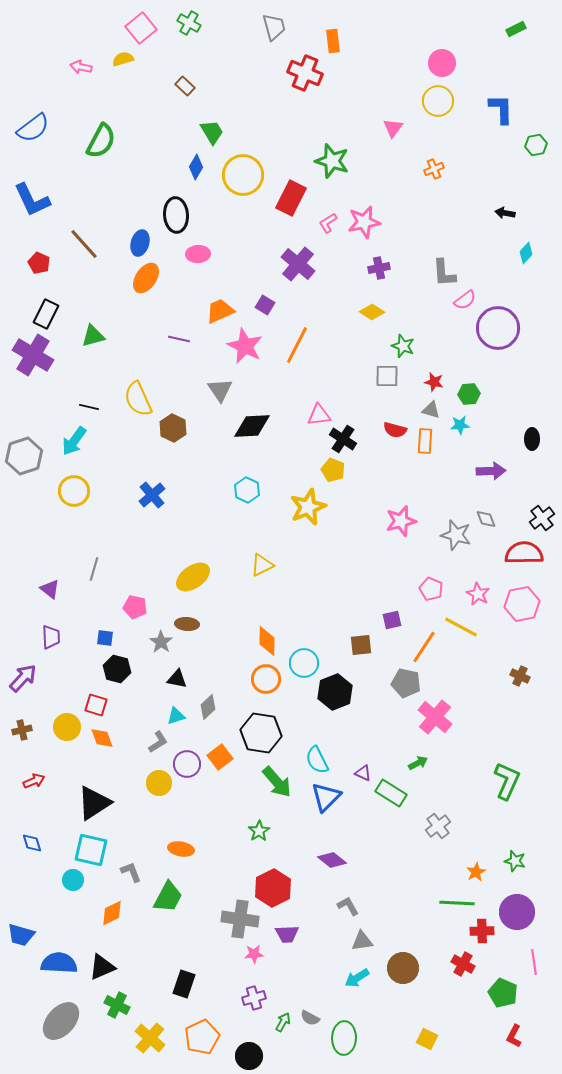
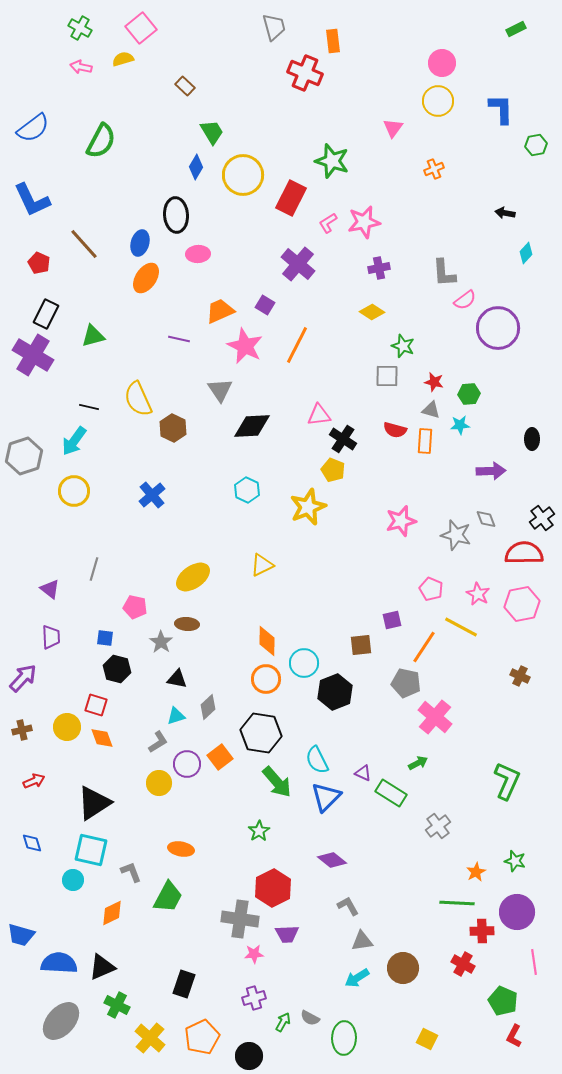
green cross at (189, 23): moved 109 px left, 5 px down
green pentagon at (503, 993): moved 8 px down
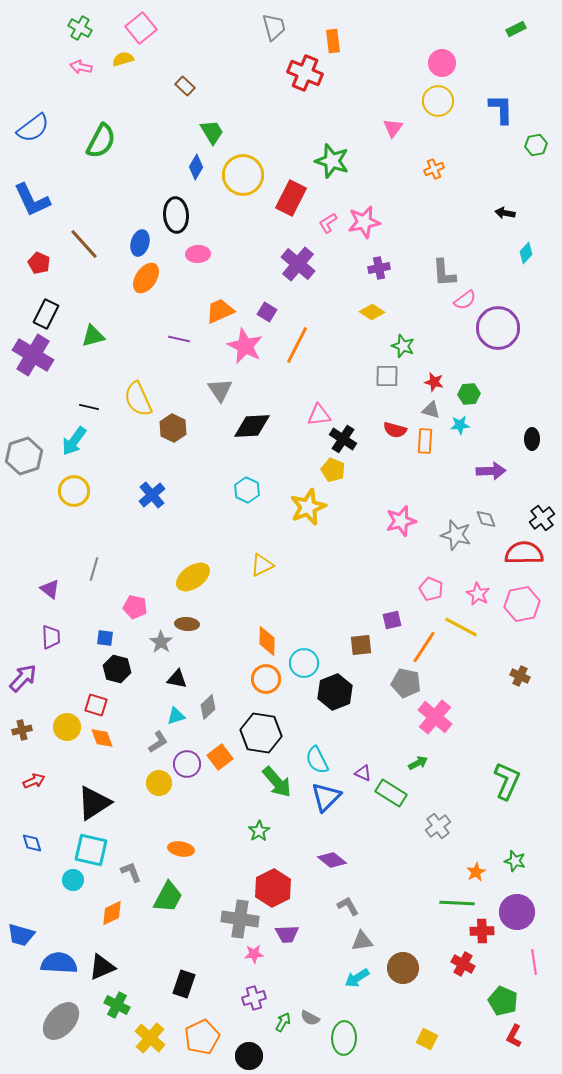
purple square at (265, 305): moved 2 px right, 7 px down
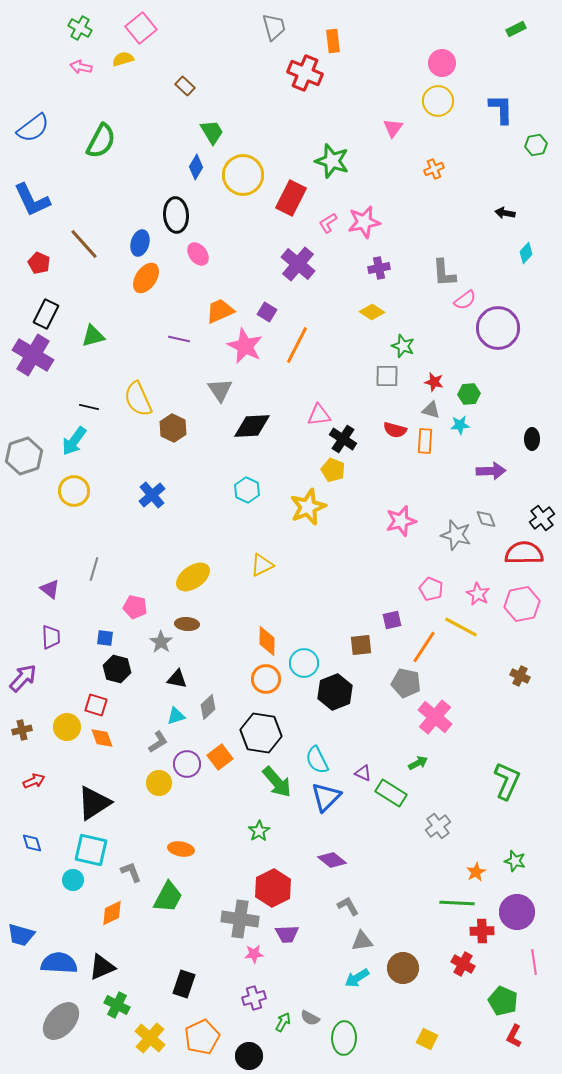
pink ellipse at (198, 254): rotated 55 degrees clockwise
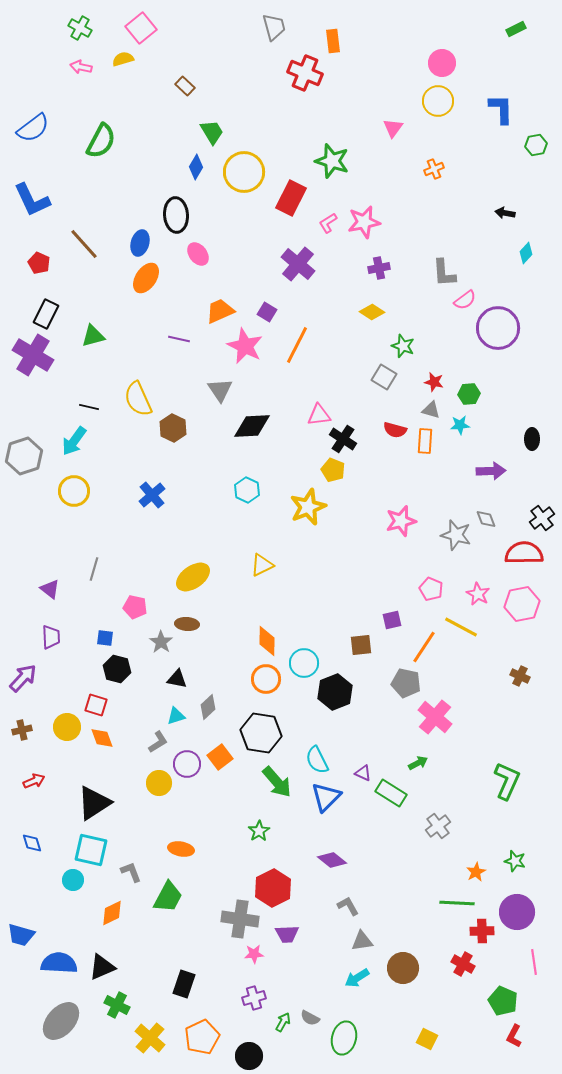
yellow circle at (243, 175): moved 1 px right, 3 px up
gray square at (387, 376): moved 3 px left, 1 px down; rotated 30 degrees clockwise
green ellipse at (344, 1038): rotated 12 degrees clockwise
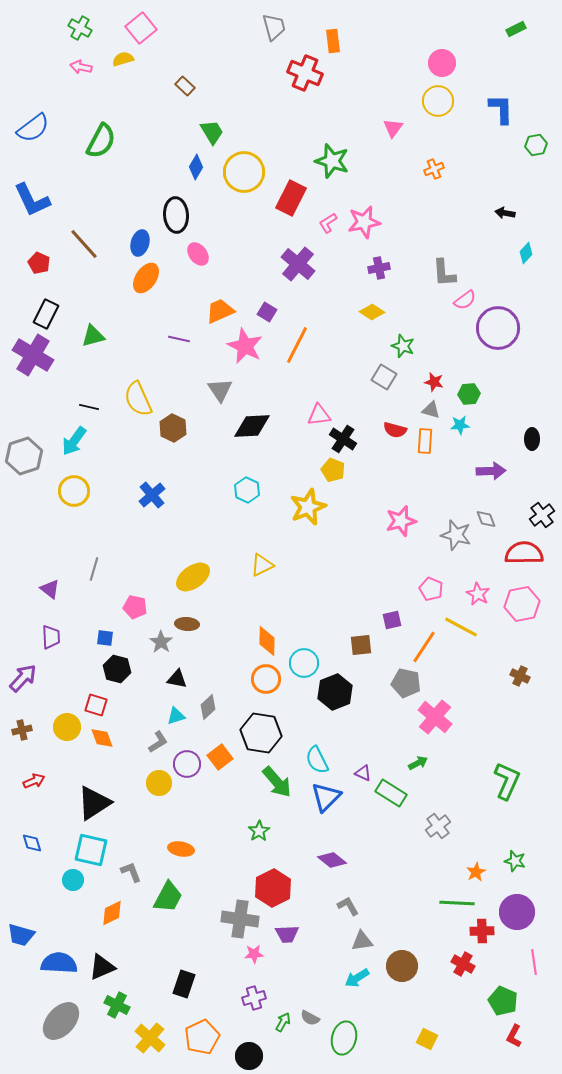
black cross at (542, 518): moved 3 px up
brown circle at (403, 968): moved 1 px left, 2 px up
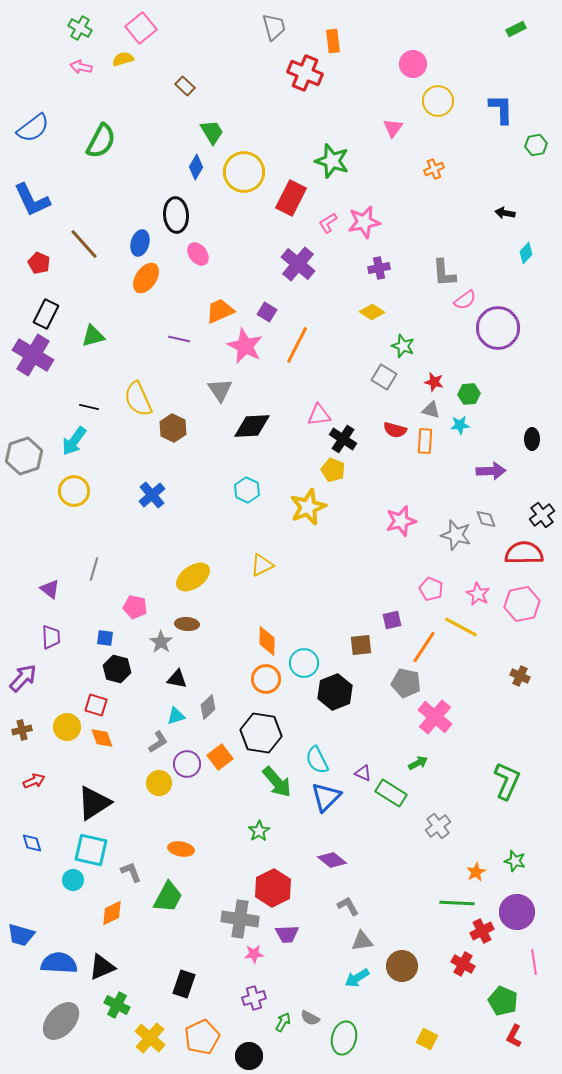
pink circle at (442, 63): moved 29 px left, 1 px down
red cross at (482, 931): rotated 25 degrees counterclockwise
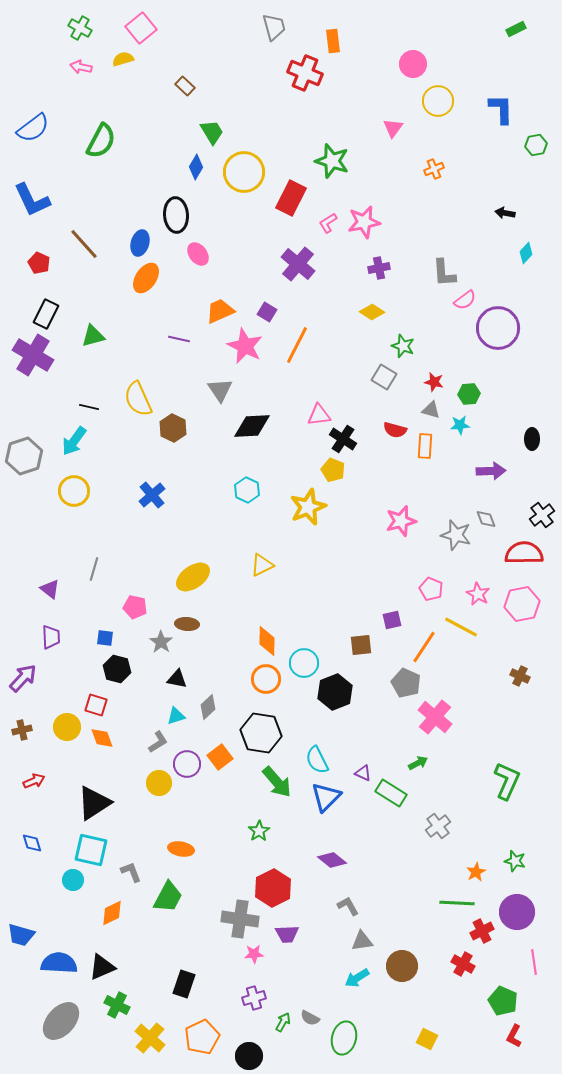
orange rectangle at (425, 441): moved 5 px down
gray pentagon at (406, 683): rotated 12 degrees clockwise
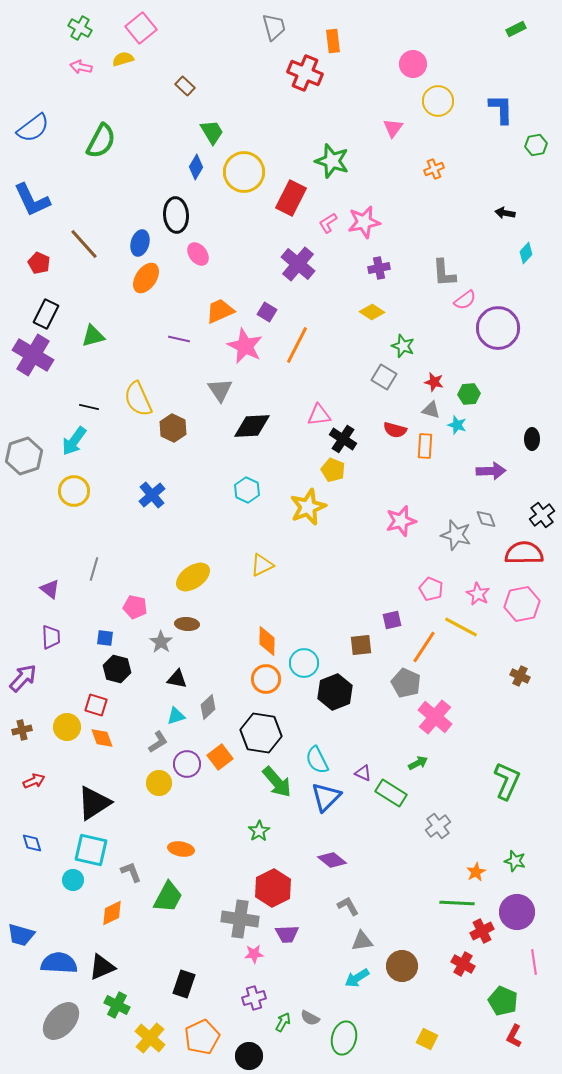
cyan star at (460, 425): moved 3 px left; rotated 24 degrees clockwise
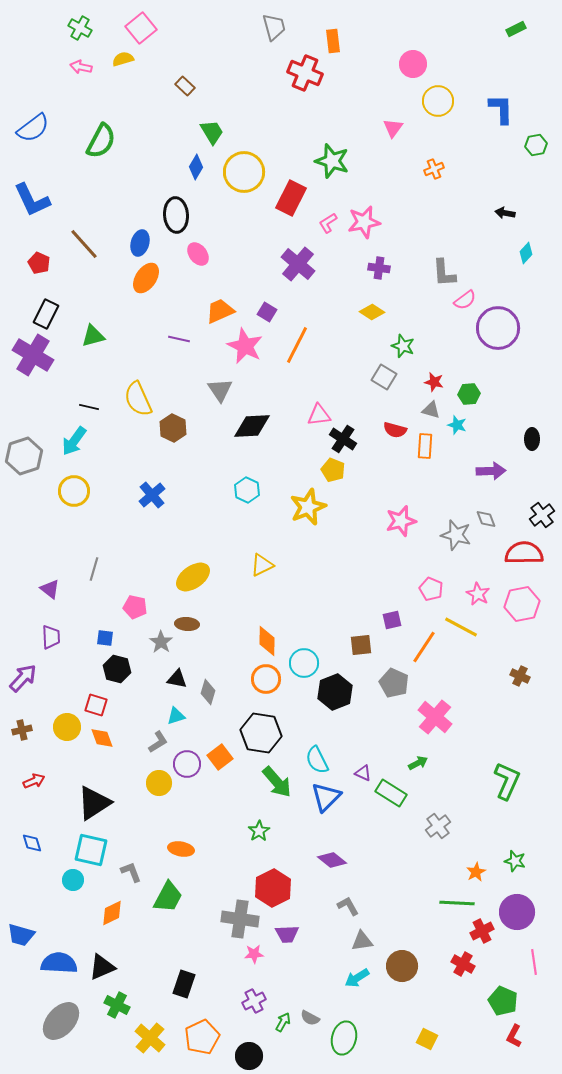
purple cross at (379, 268): rotated 20 degrees clockwise
gray pentagon at (406, 683): moved 12 px left
gray diamond at (208, 707): moved 15 px up; rotated 30 degrees counterclockwise
purple cross at (254, 998): moved 3 px down; rotated 10 degrees counterclockwise
